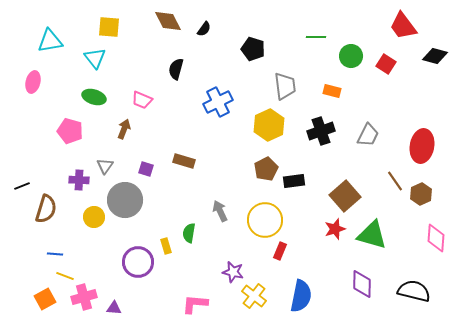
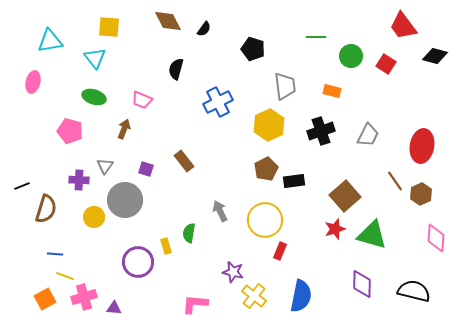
brown rectangle at (184, 161): rotated 35 degrees clockwise
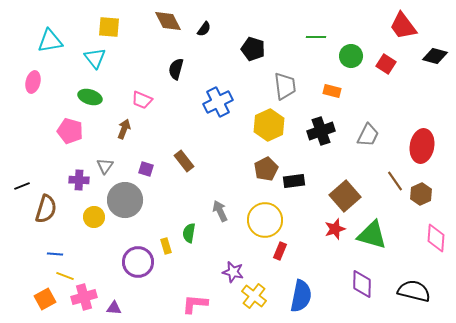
green ellipse at (94, 97): moved 4 px left
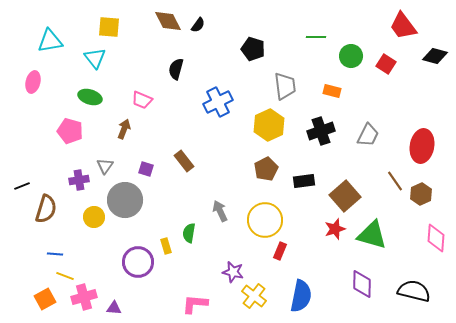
black semicircle at (204, 29): moved 6 px left, 4 px up
purple cross at (79, 180): rotated 12 degrees counterclockwise
black rectangle at (294, 181): moved 10 px right
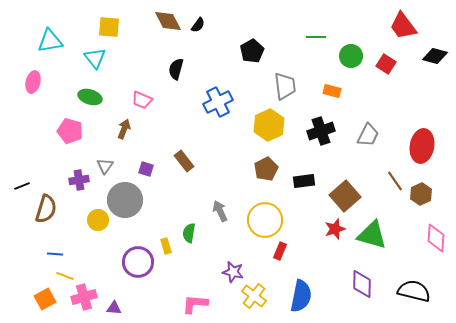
black pentagon at (253, 49): moved 1 px left, 2 px down; rotated 25 degrees clockwise
yellow circle at (94, 217): moved 4 px right, 3 px down
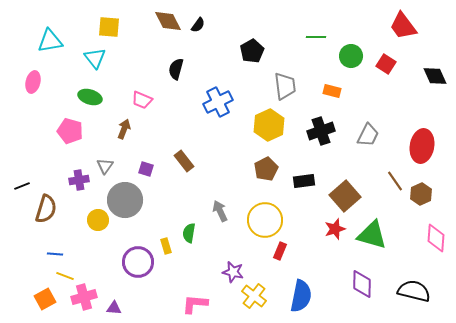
black diamond at (435, 56): moved 20 px down; rotated 50 degrees clockwise
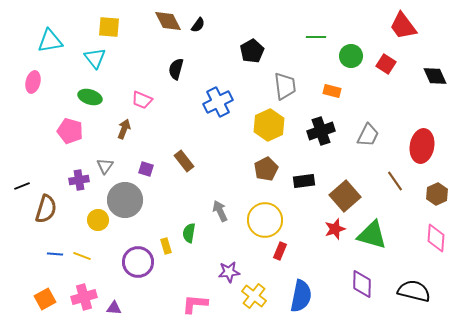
brown hexagon at (421, 194): moved 16 px right
purple star at (233, 272): moved 4 px left; rotated 20 degrees counterclockwise
yellow line at (65, 276): moved 17 px right, 20 px up
